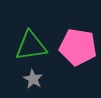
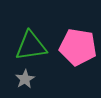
gray star: moved 8 px left; rotated 12 degrees clockwise
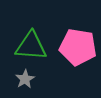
green triangle: rotated 12 degrees clockwise
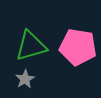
green triangle: rotated 20 degrees counterclockwise
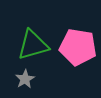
green triangle: moved 2 px right, 1 px up
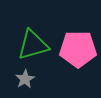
pink pentagon: moved 2 px down; rotated 9 degrees counterclockwise
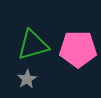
gray star: moved 2 px right
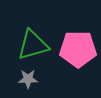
gray star: moved 1 px right; rotated 30 degrees clockwise
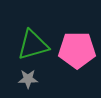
pink pentagon: moved 1 px left, 1 px down
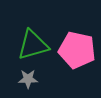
pink pentagon: rotated 12 degrees clockwise
